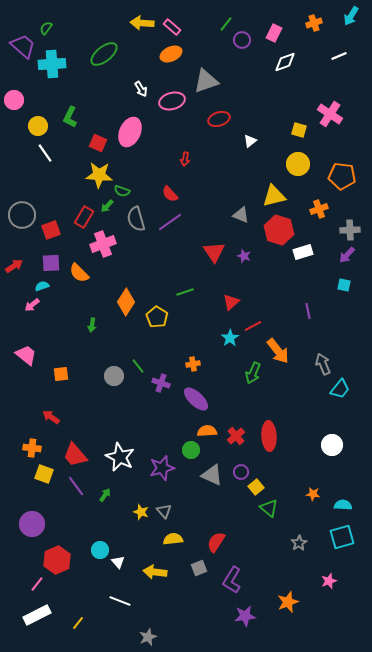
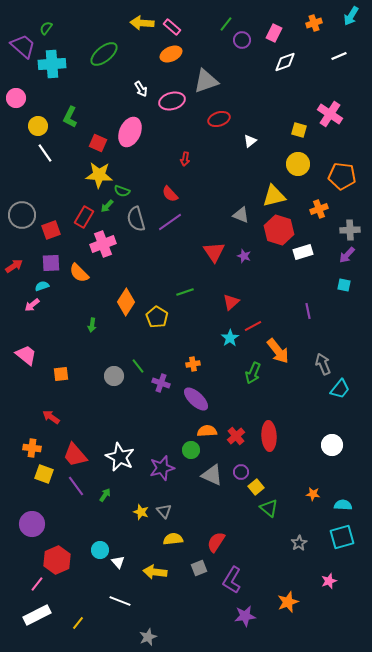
pink circle at (14, 100): moved 2 px right, 2 px up
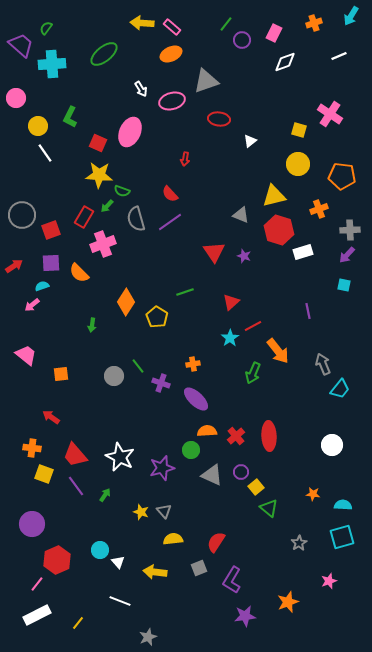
purple trapezoid at (23, 46): moved 2 px left, 1 px up
red ellipse at (219, 119): rotated 25 degrees clockwise
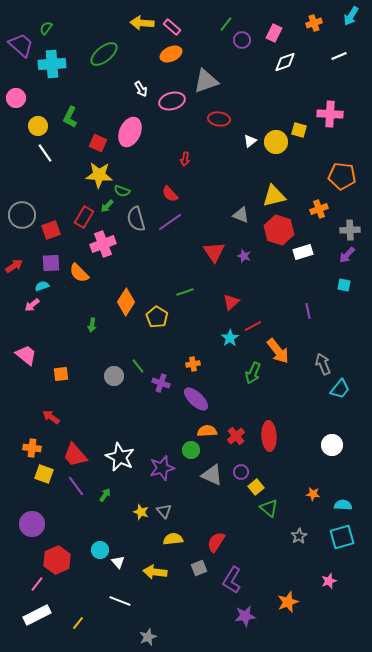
pink cross at (330, 114): rotated 30 degrees counterclockwise
yellow circle at (298, 164): moved 22 px left, 22 px up
gray star at (299, 543): moved 7 px up
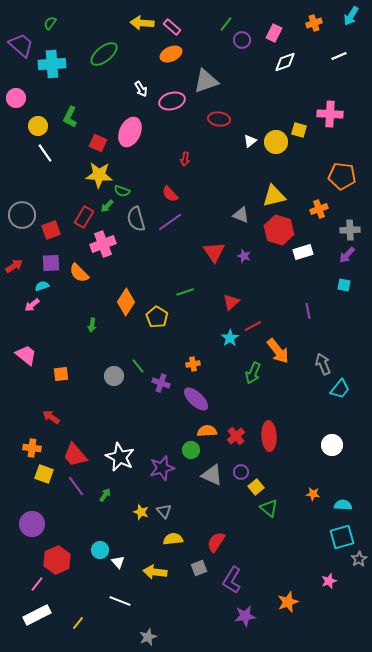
green semicircle at (46, 28): moved 4 px right, 5 px up
gray star at (299, 536): moved 60 px right, 23 px down
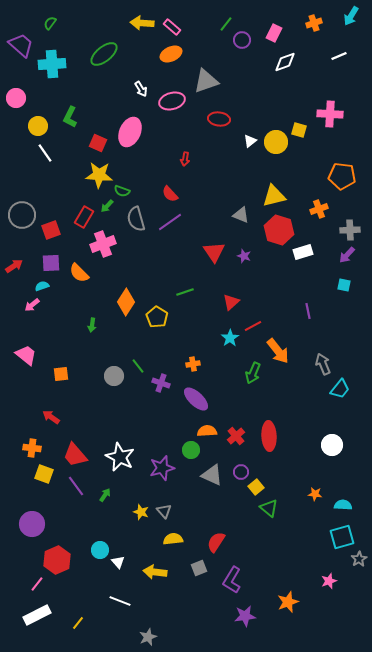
orange star at (313, 494): moved 2 px right
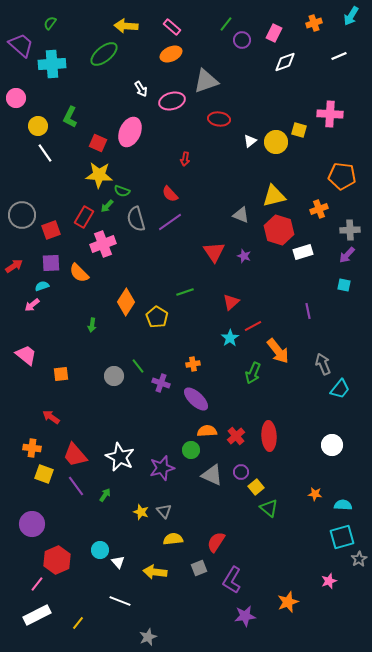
yellow arrow at (142, 23): moved 16 px left, 3 px down
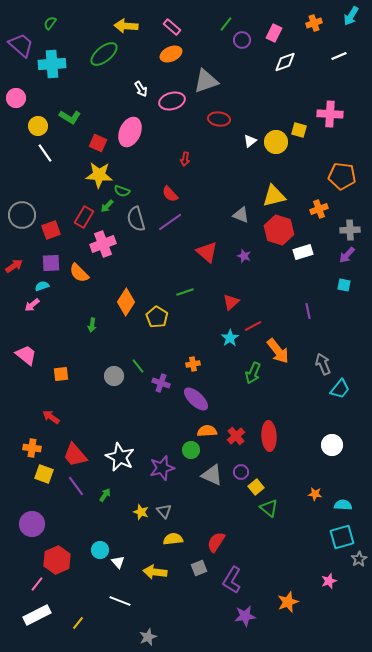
green L-shape at (70, 117): rotated 85 degrees counterclockwise
red triangle at (214, 252): moved 7 px left; rotated 15 degrees counterclockwise
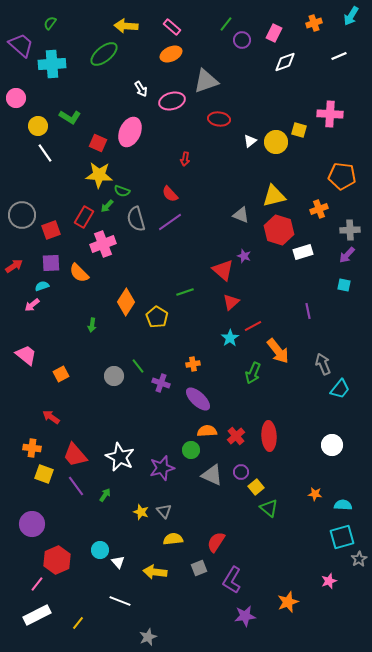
red triangle at (207, 252): moved 16 px right, 18 px down
orange square at (61, 374): rotated 21 degrees counterclockwise
purple ellipse at (196, 399): moved 2 px right
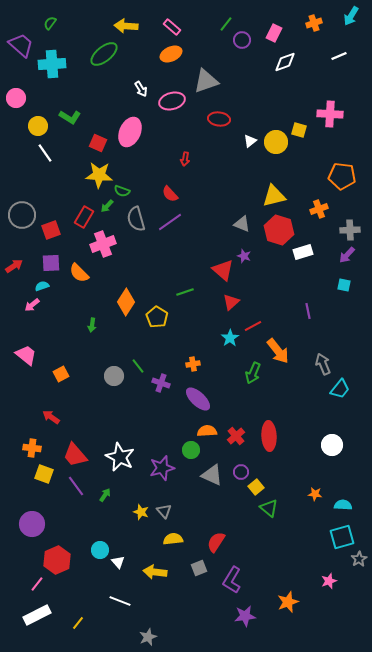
gray triangle at (241, 215): moved 1 px right, 9 px down
